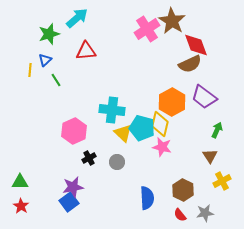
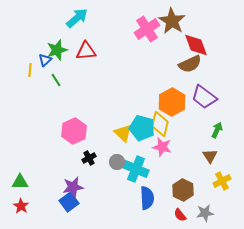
green star: moved 8 px right, 16 px down
cyan cross: moved 24 px right, 59 px down; rotated 15 degrees clockwise
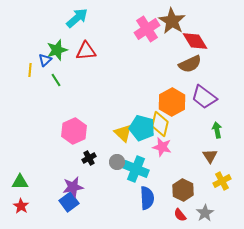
red diamond: moved 1 px left, 4 px up; rotated 12 degrees counterclockwise
green arrow: rotated 35 degrees counterclockwise
gray star: rotated 24 degrees counterclockwise
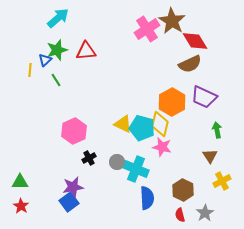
cyan arrow: moved 19 px left
purple trapezoid: rotated 12 degrees counterclockwise
yellow triangle: moved 9 px up; rotated 18 degrees counterclockwise
red semicircle: rotated 24 degrees clockwise
